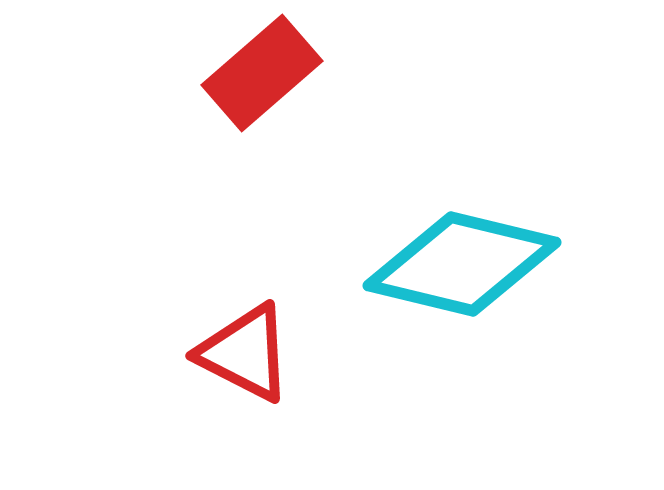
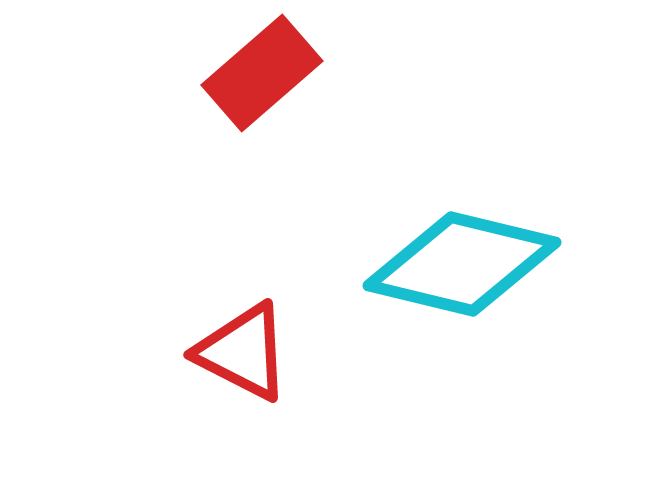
red triangle: moved 2 px left, 1 px up
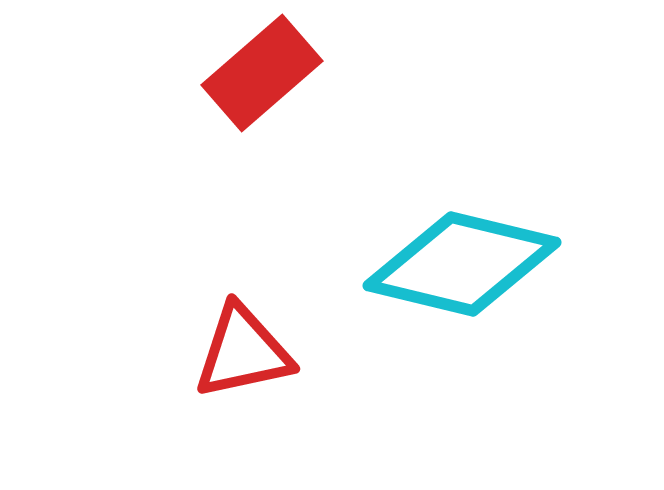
red triangle: rotated 39 degrees counterclockwise
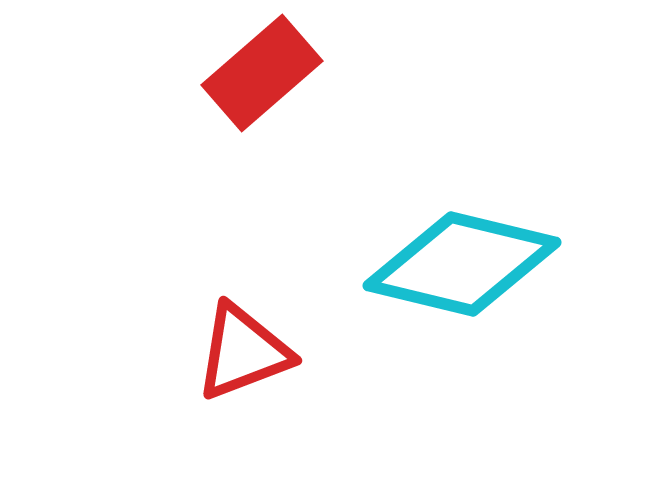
red triangle: rotated 9 degrees counterclockwise
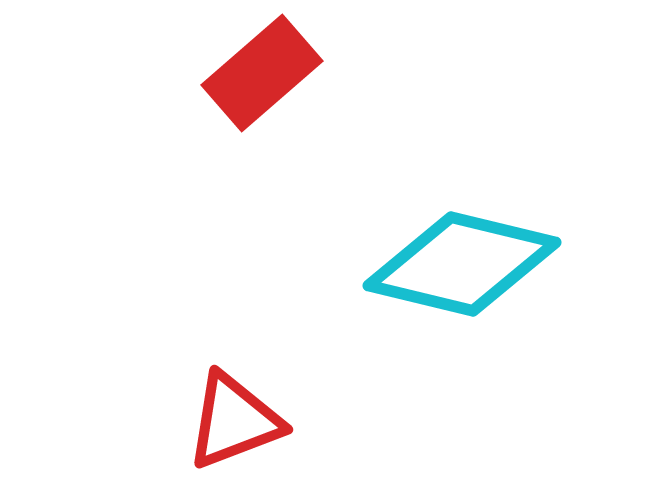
red triangle: moved 9 px left, 69 px down
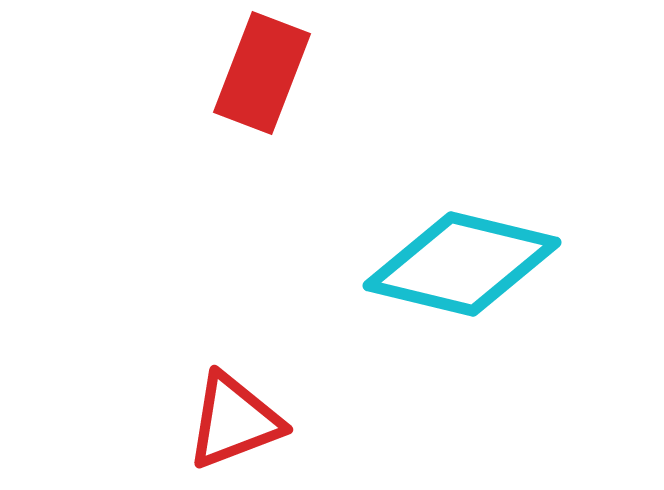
red rectangle: rotated 28 degrees counterclockwise
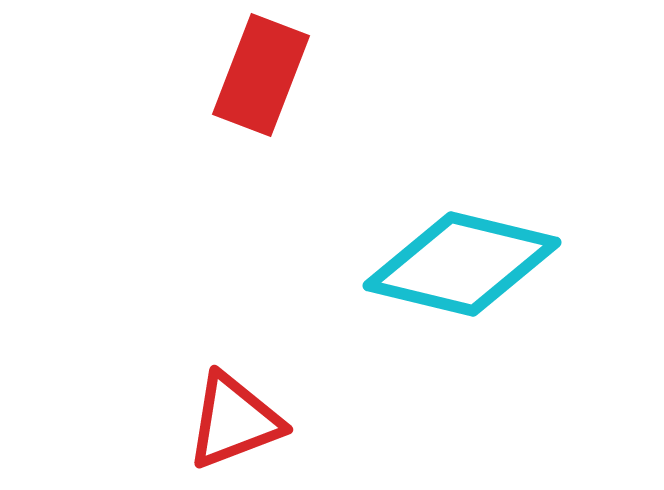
red rectangle: moved 1 px left, 2 px down
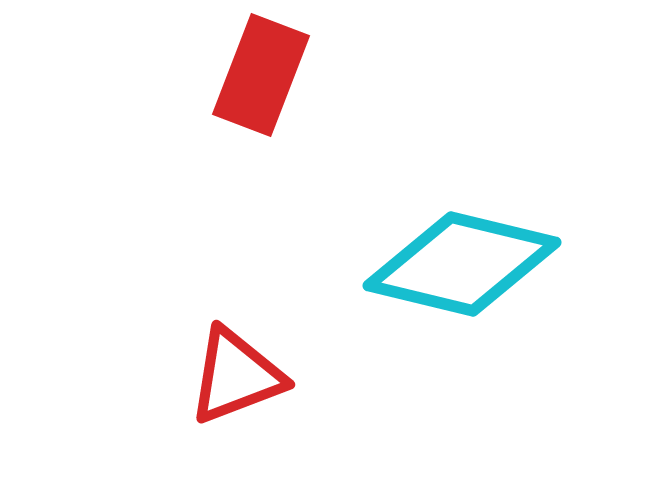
red triangle: moved 2 px right, 45 px up
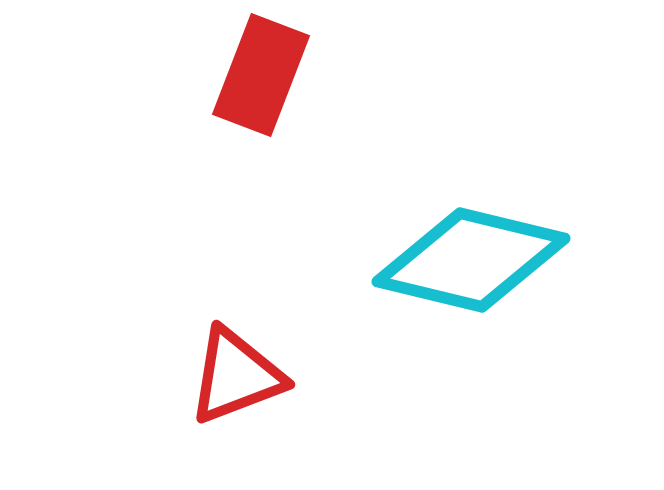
cyan diamond: moved 9 px right, 4 px up
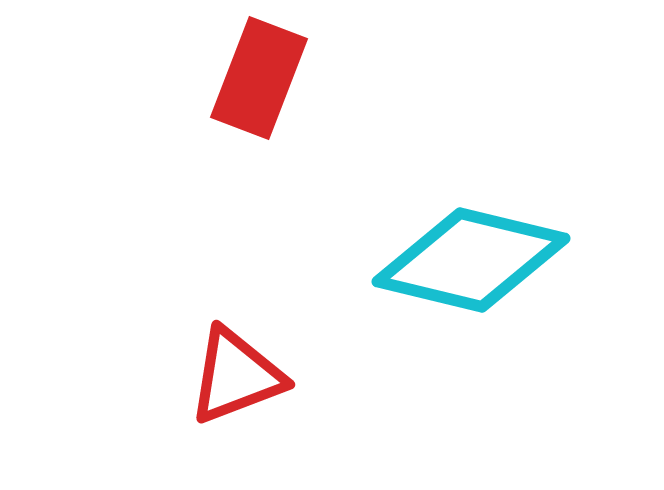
red rectangle: moved 2 px left, 3 px down
